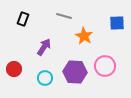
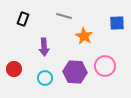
purple arrow: rotated 144 degrees clockwise
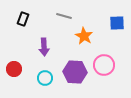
pink circle: moved 1 px left, 1 px up
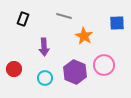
purple hexagon: rotated 20 degrees clockwise
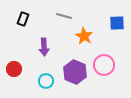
cyan circle: moved 1 px right, 3 px down
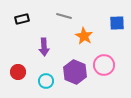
black rectangle: moved 1 px left; rotated 56 degrees clockwise
red circle: moved 4 px right, 3 px down
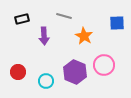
purple arrow: moved 11 px up
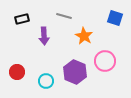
blue square: moved 2 px left, 5 px up; rotated 21 degrees clockwise
pink circle: moved 1 px right, 4 px up
red circle: moved 1 px left
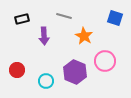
red circle: moved 2 px up
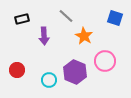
gray line: moved 2 px right; rotated 28 degrees clockwise
cyan circle: moved 3 px right, 1 px up
